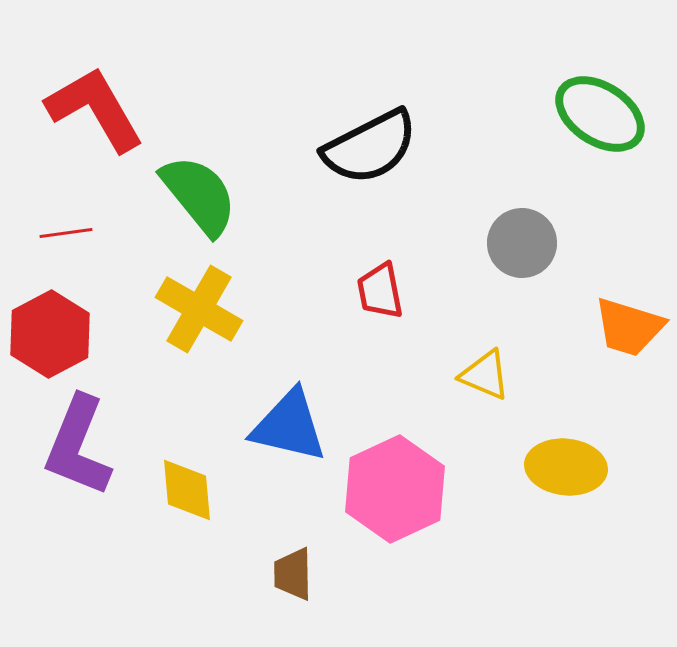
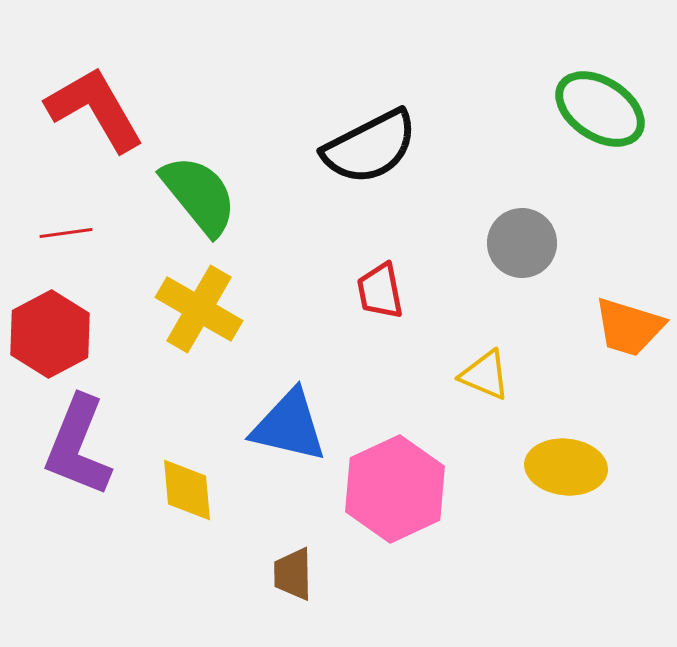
green ellipse: moved 5 px up
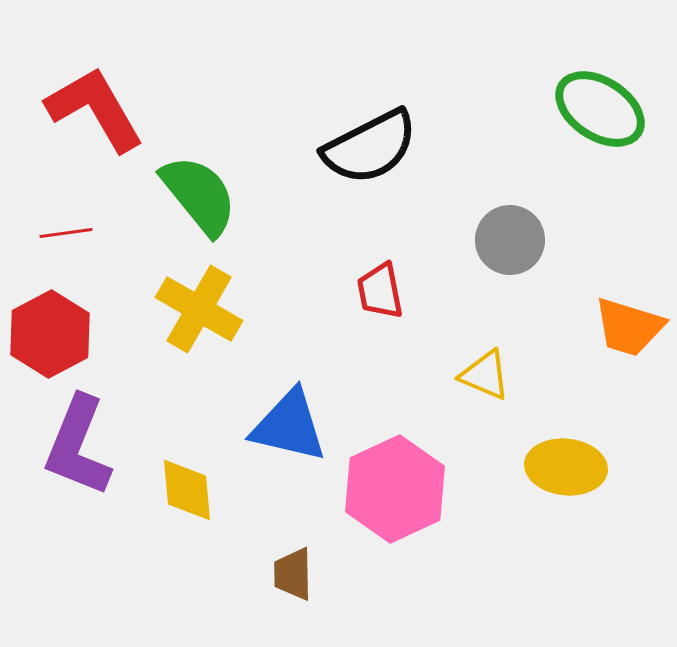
gray circle: moved 12 px left, 3 px up
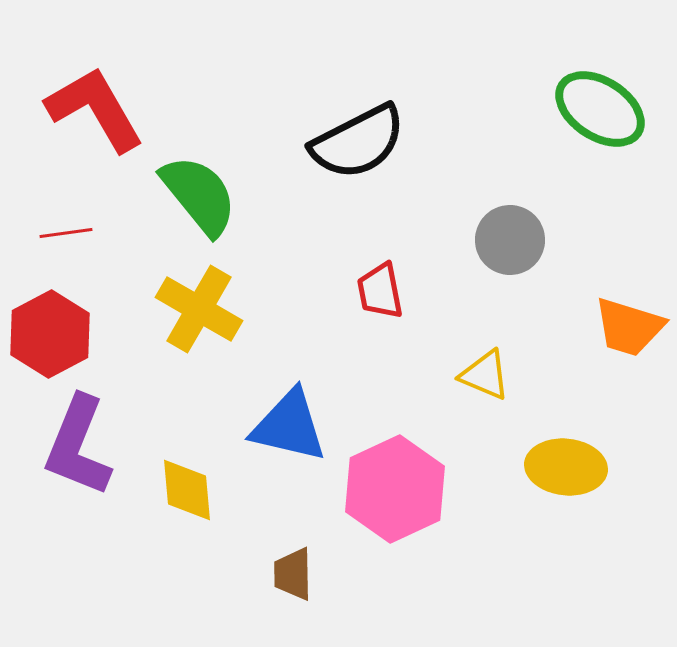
black semicircle: moved 12 px left, 5 px up
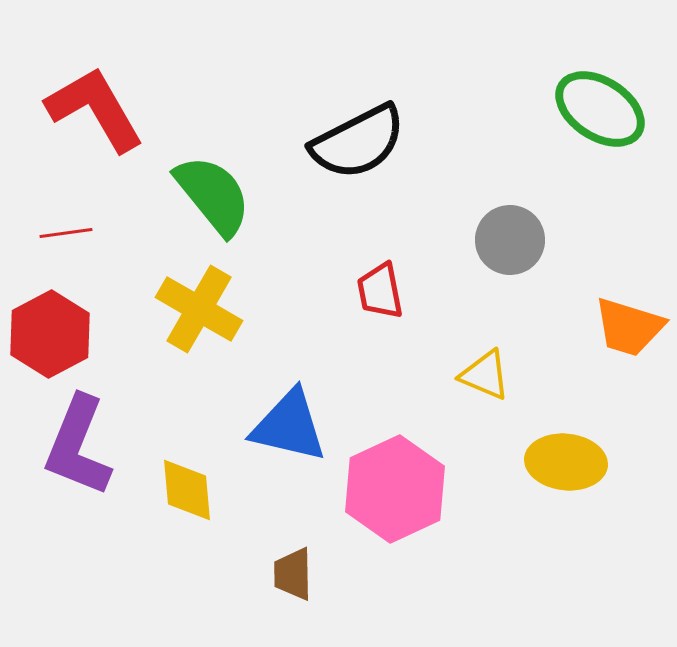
green semicircle: moved 14 px right
yellow ellipse: moved 5 px up
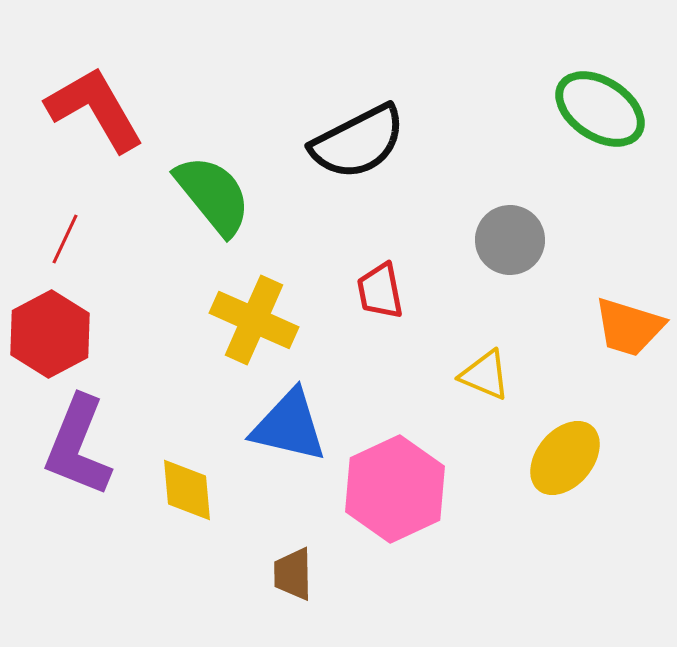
red line: moved 1 px left, 6 px down; rotated 57 degrees counterclockwise
yellow cross: moved 55 px right, 11 px down; rotated 6 degrees counterclockwise
yellow ellipse: moved 1 px left, 4 px up; rotated 56 degrees counterclockwise
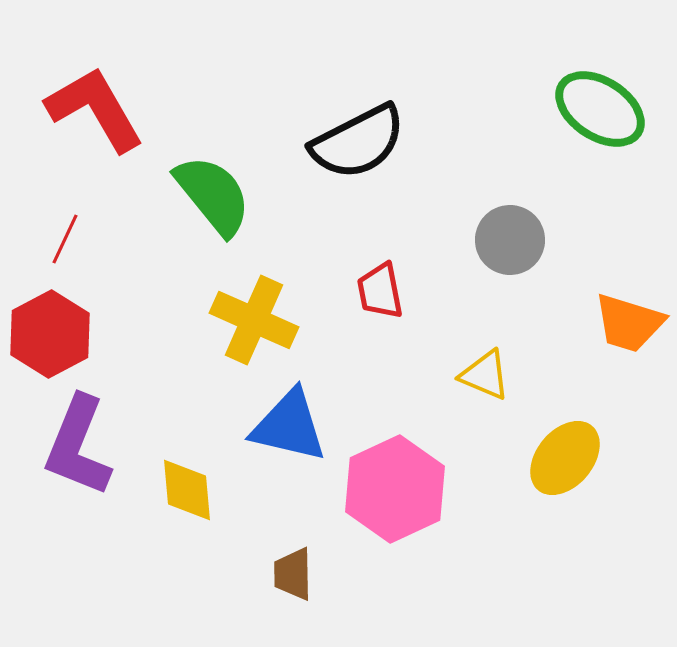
orange trapezoid: moved 4 px up
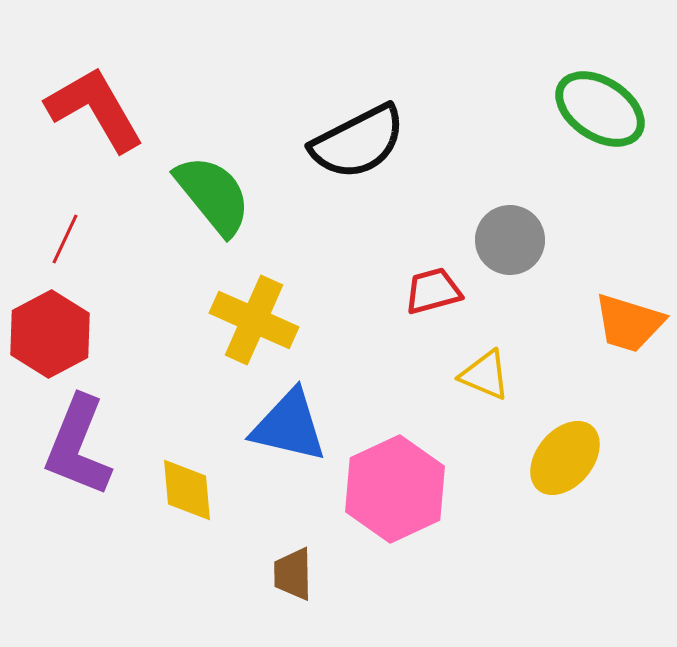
red trapezoid: moved 53 px right; rotated 86 degrees clockwise
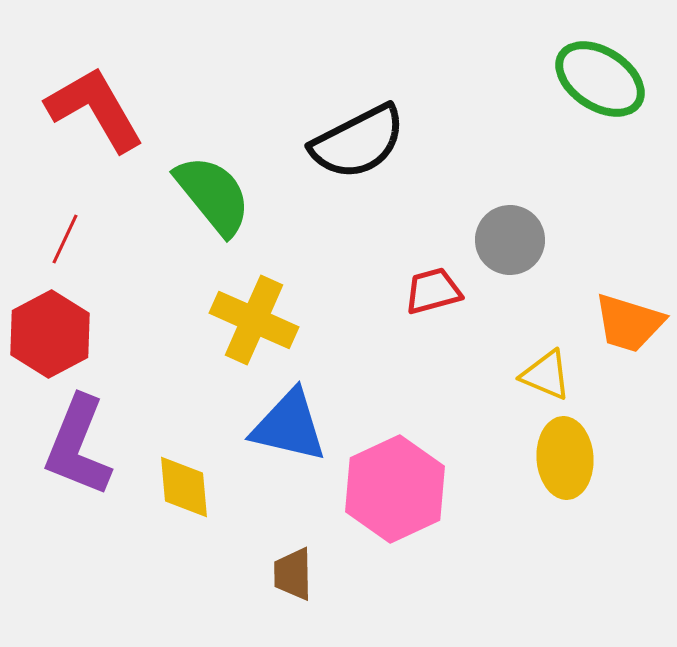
green ellipse: moved 30 px up
yellow triangle: moved 61 px right
yellow ellipse: rotated 44 degrees counterclockwise
yellow diamond: moved 3 px left, 3 px up
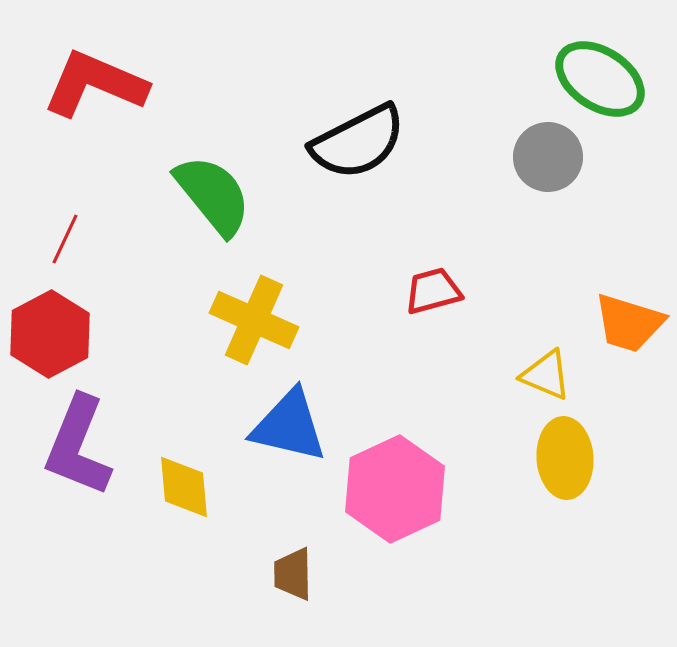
red L-shape: moved 25 px up; rotated 37 degrees counterclockwise
gray circle: moved 38 px right, 83 px up
